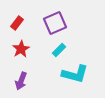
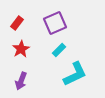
cyan L-shape: rotated 40 degrees counterclockwise
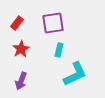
purple square: moved 2 px left; rotated 15 degrees clockwise
cyan rectangle: rotated 32 degrees counterclockwise
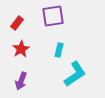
purple square: moved 7 px up
cyan L-shape: rotated 8 degrees counterclockwise
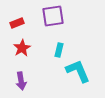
red rectangle: rotated 32 degrees clockwise
red star: moved 1 px right, 1 px up
cyan L-shape: moved 3 px right, 3 px up; rotated 80 degrees counterclockwise
purple arrow: rotated 30 degrees counterclockwise
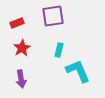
purple arrow: moved 2 px up
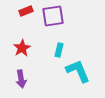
red rectangle: moved 9 px right, 12 px up
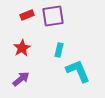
red rectangle: moved 1 px right, 4 px down
purple arrow: rotated 120 degrees counterclockwise
